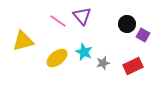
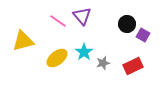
cyan star: rotated 12 degrees clockwise
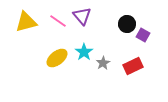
yellow triangle: moved 3 px right, 19 px up
gray star: rotated 16 degrees counterclockwise
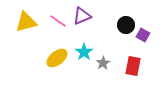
purple triangle: rotated 48 degrees clockwise
black circle: moved 1 px left, 1 px down
red rectangle: rotated 54 degrees counterclockwise
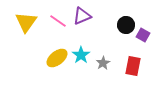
yellow triangle: rotated 40 degrees counterclockwise
cyan star: moved 3 px left, 3 px down
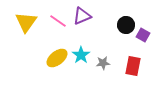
gray star: rotated 24 degrees clockwise
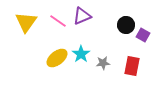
cyan star: moved 1 px up
red rectangle: moved 1 px left
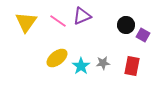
cyan star: moved 12 px down
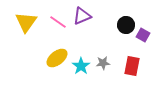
pink line: moved 1 px down
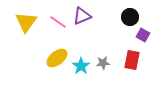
black circle: moved 4 px right, 8 px up
red rectangle: moved 6 px up
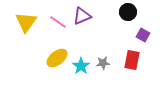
black circle: moved 2 px left, 5 px up
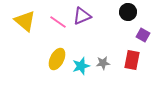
yellow triangle: moved 1 px left, 1 px up; rotated 25 degrees counterclockwise
yellow ellipse: moved 1 px down; rotated 25 degrees counterclockwise
cyan star: rotated 18 degrees clockwise
